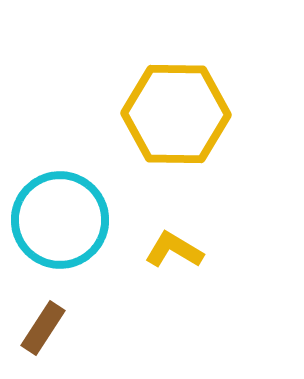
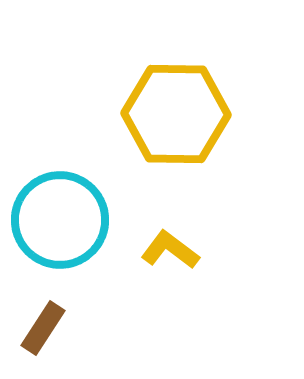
yellow L-shape: moved 4 px left; rotated 6 degrees clockwise
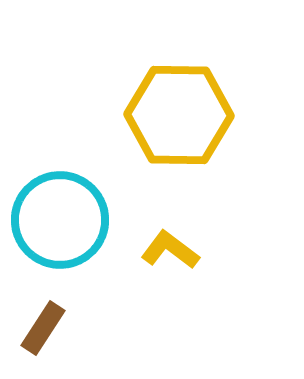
yellow hexagon: moved 3 px right, 1 px down
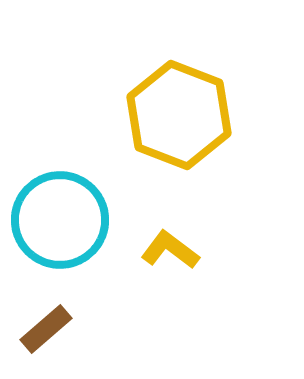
yellow hexagon: rotated 20 degrees clockwise
brown rectangle: moved 3 px right, 1 px down; rotated 16 degrees clockwise
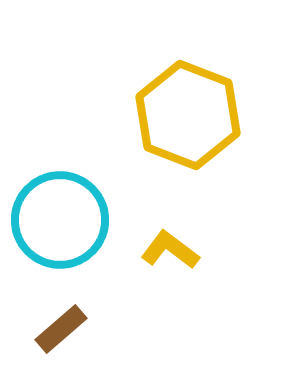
yellow hexagon: moved 9 px right
brown rectangle: moved 15 px right
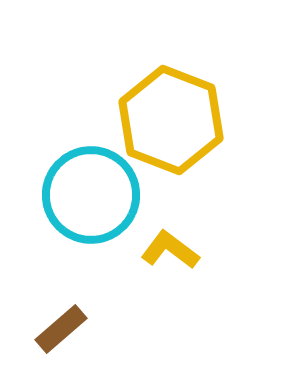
yellow hexagon: moved 17 px left, 5 px down
cyan circle: moved 31 px right, 25 px up
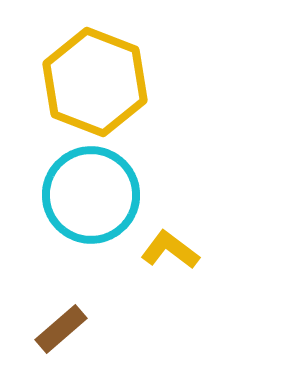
yellow hexagon: moved 76 px left, 38 px up
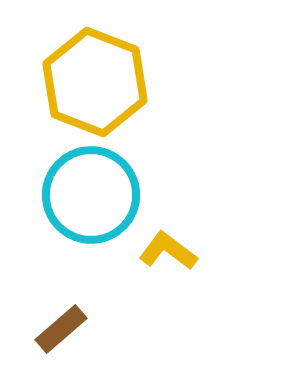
yellow L-shape: moved 2 px left, 1 px down
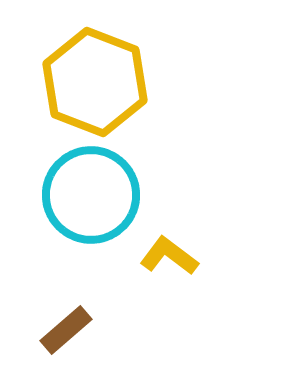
yellow L-shape: moved 1 px right, 5 px down
brown rectangle: moved 5 px right, 1 px down
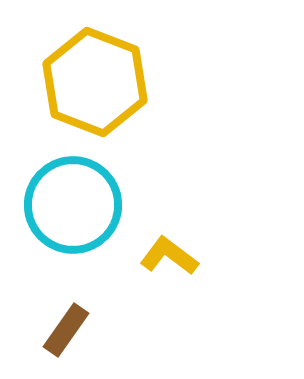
cyan circle: moved 18 px left, 10 px down
brown rectangle: rotated 14 degrees counterclockwise
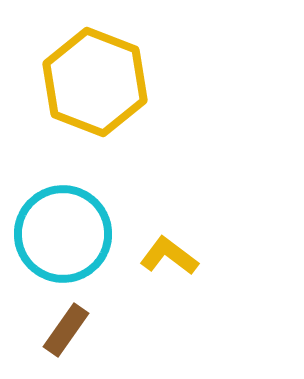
cyan circle: moved 10 px left, 29 px down
